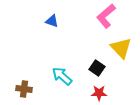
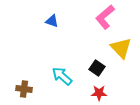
pink L-shape: moved 1 px left, 1 px down
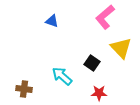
black square: moved 5 px left, 5 px up
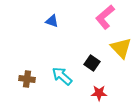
brown cross: moved 3 px right, 10 px up
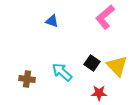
yellow triangle: moved 4 px left, 18 px down
cyan arrow: moved 4 px up
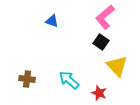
black square: moved 9 px right, 21 px up
cyan arrow: moved 7 px right, 8 px down
red star: rotated 21 degrees clockwise
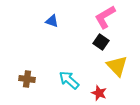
pink L-shape: rotated 10 degrees clockwise
